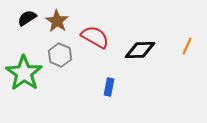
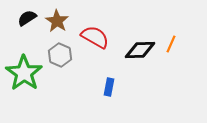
orange line: moved 16 px left, 2 px up
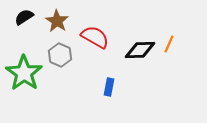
black semicircle: moved 3 px left, 1 px up
orange line: moved 2 px left
